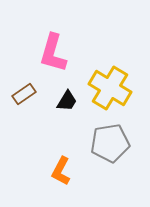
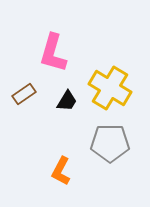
gray pentagon: rotated 9 degrees clockwise
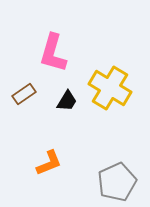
gray pentagon: moved 7 px right, 39 px down; rotated 24 degrees counterclockwise
orange L-shape: moved 12 px left, 8 px up; rotated 140 degrees counterclockwise
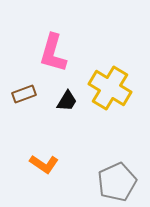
brown rectangle: rotated 15 degrees clockwise
orange L-shape: moved 5 px left, 1 px down; rotated 56 degrees clockwise
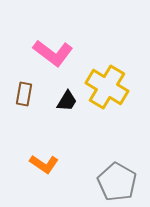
pink L-shape: rotated 69 degrees counterclockwise
yellow cross: moved 3 px left, 1 px up
brown rectangle: rotated 60 degrees counterclockwise
gray pentagon: rotated 18 degrees counterclockwise
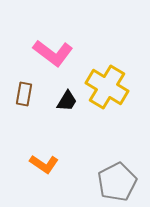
gray pentagon: rotated 15 degrees clockwise
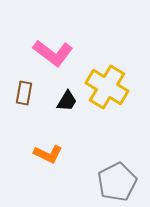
brown rectangle: moved 1 px up
orange L-shape: moved 4 px right, 10 px up; rotated 8 degrees counterclockwise
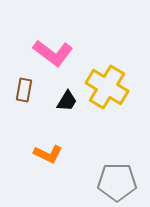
brown rectangle: moved 3 px up
gray pentagon: rotated 27 degrees clockwise
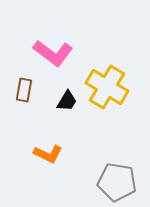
gray pentagon: rotated 9 degrees clockwise
